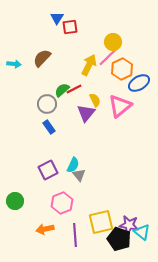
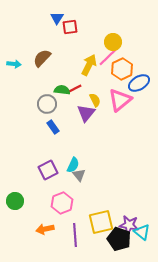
green semicircle: rotated 49 degrees clockwise
pink triangle: moved 6 px up
blue rectangle: moved 4 px right
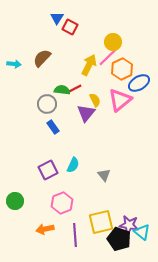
red square: rotated 35 degrees clockwise
gray triangle: moved 25 px right
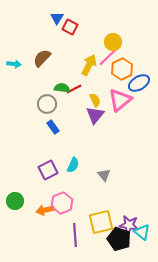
green semicircle: moved 2 px up
purple triangle: moved 9 px right, 2 px down
orange arrow: moved 19 px up
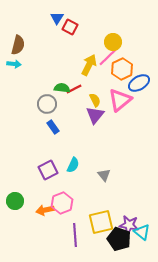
brown semicircle: moved 24 px left, 13 px up; rotated 150 degrees clockwise
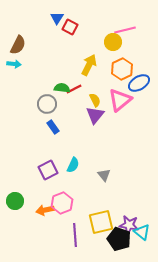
brown semicircle: rotated 12 degrees clockwise
pink line: moved 17 px right, 27 px up; rotated 30 degrees clockwise
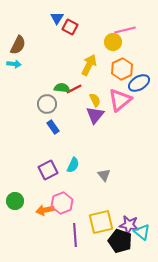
black pentagon: moved 1 px right, 2 px down
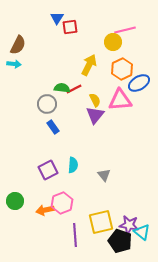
red square: rotated 35 degrees counterclockwise
pink triangle: rotated 35 degrees clockwise
cyan semicircle: rotated 21 degrees counterclockwise
